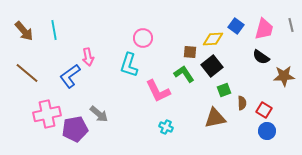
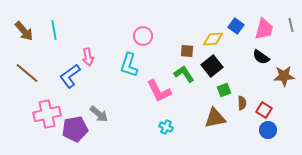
pink circle: moved 2 px up
brown square: moved 3 px left, 1 px up
pink L-shape: moved 1 px right
blue circle: moved 1 px right, 1 px up
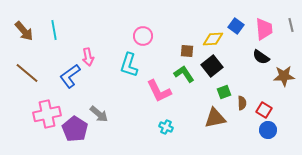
pink trapezoid: rotated 20 degrees counterclockwise
green square: moved 2 px down
purple pentagon: rotated 30 degrees counterclockwise
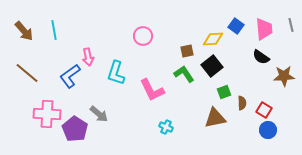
brown square: rotated 16 degrees counterclockwise
cyan L-shape: moved 13 px left, 8 px down
pink L-shape: moved 7 px left, 1 px up
pink cross: rotated 16 degrees clockwise
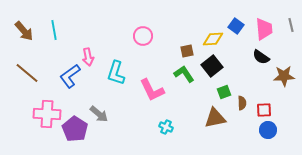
red square: rotated 35 degrees counterclockwise
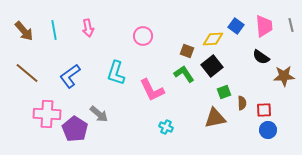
pink trapezoid: moved 3 px up
brown square: rotated 32 degrees clockwise
pink arrow: moved 29 px up
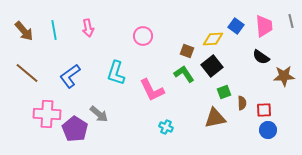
gray line: moved 4 px up
